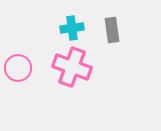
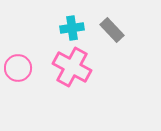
gray rectangle: rotated 35 degrees counterclockwise
pink cross: rotated 9 degrees clockwise
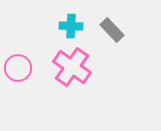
cyan cross: moved 1 px left, 2 px up; rotated 10 degrees clockwise
pink cross: rotated 6 degrees clockwise
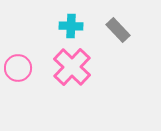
gray rectangle: moved 6 px right
pink cross: rotated 9 degrees clockwise
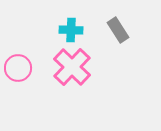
cyan cross: moved 4 px down
gray rectangle: rotated 10 degrees clockwise
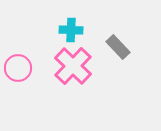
gray rectangle: moved 17 px down; rotated 10 degrees counterclockwise
pink cross: moved 1 px right, 1 px up
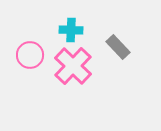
pink circle: moved 12 px right, 13 px up
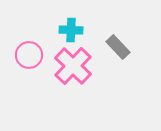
pink circle: moved 1 px left
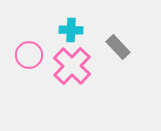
pink cross: moved 1 px left
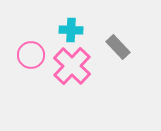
pink circle: moved 2 px right
